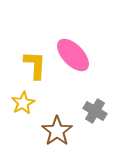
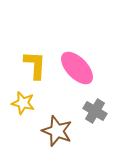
pink ellipse: moved 4 px right, 13 px down
yellow star: rotated 30 degrees counterclockwise
brown star: rotated 16 degrees counterclockwise
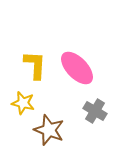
brown star: moved 8 px left, 1 px up
